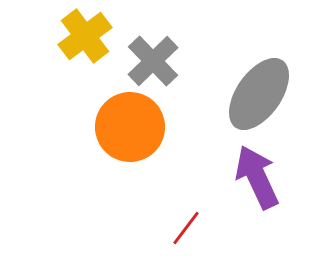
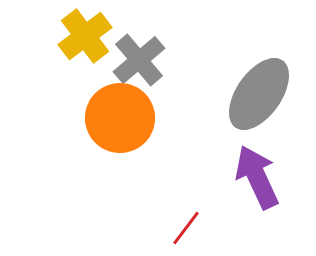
gray cross: moved 14 px left, 1 px up; rotated 4 degrees clockwise
orange circle: moved 10 px left, 9 px up
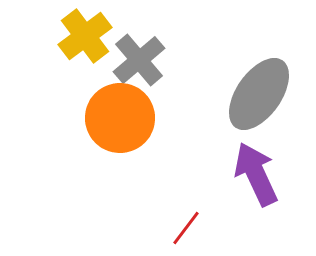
purple arrow: moved 1 px left, 3 px up
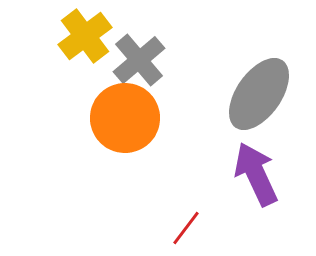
orange circle: moved 5 px right
